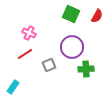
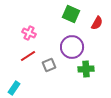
red semicircle: moved 7 px down
red line: moved 3 px right, 2 px down
cyan rectangle: moved 1 px right, 1 px down
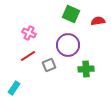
red semicircle: moved 1 px right, 2 px up; rotated 128 degrees counterclockwise
purple circle: moved 4 px left, 2 px up
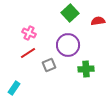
green square: moved 1 px left, 1 px up; rotated 24 degrees clockwise
red line: moved 3 px up
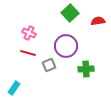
purple circle: moved 2 px left, 1 px down
red line: rotated 49 degrees clockwise
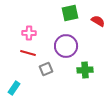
green square: rotated 30 degrees clockwise
red semicircle: rotated 40 degrees clockwise
pink cross: rotated 24 degrees counterclockwise
gray square: moved 3 px left, 4 px down
green cross: moved 1 px left, 1 px down
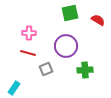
red semicircle: moved 1 px up
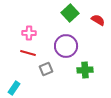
green square: rotated 30 degrees counterclockwise
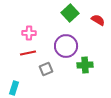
red line: rotated 28 degrees counterclockwise
green cross: moved 5 px up
cyan rectangle: rotated 16 degrees counterclockwise
